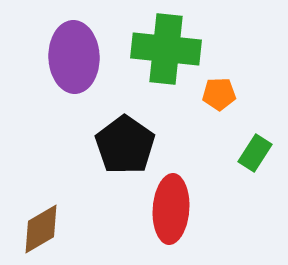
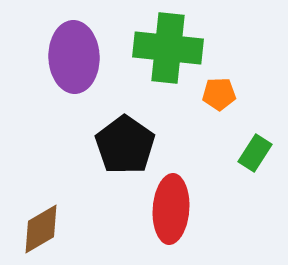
green cross: moved 2 px right, 1 px up
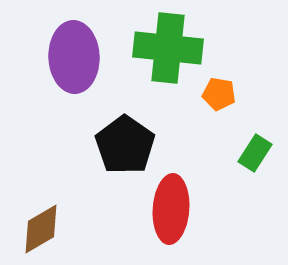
orange pentagon: rotated 12 degrees clockwise
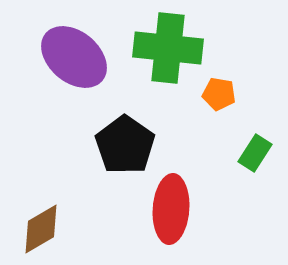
purple ellipse: rotated 48 degrees counterclockwise
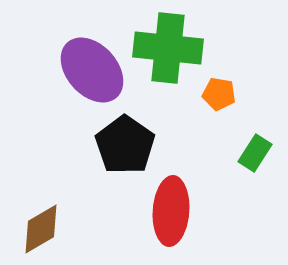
purple ellipse: moved 18 px right, 13 px down; rotated 8 degrees clockwise
red ellipse: moved 2 px down
